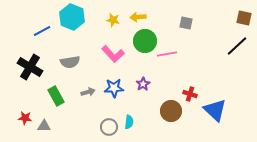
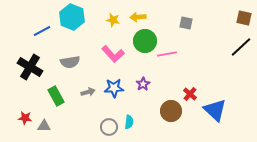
black line: moved 4 px right, 1 px down
red cross: rotated 24 degrees clockwise
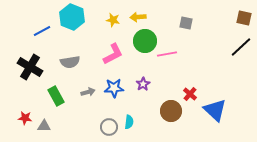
pink L-shape: rotated 75 degrees counterclockwise
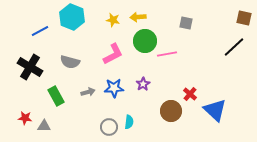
blue line: moved 2 px left
black line: moved 7 px left
gray semicircle: rotated 24 degrees clockwise
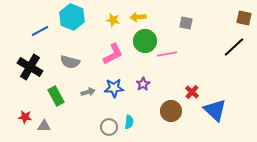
red cross: moved 2 px right, 2 px up
red star: moved 1 px up
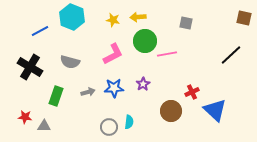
black line: moved 3 px left, 8 px down
red cross: rotated 24 degrees clockwise
green rectangle: rotated 48 degrees clockwise
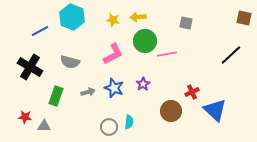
blue star: rotated 24 degrees clockwise
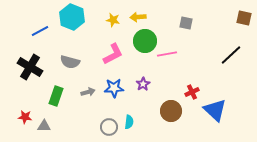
blue star: rotated 24 degrees counterclockwise
